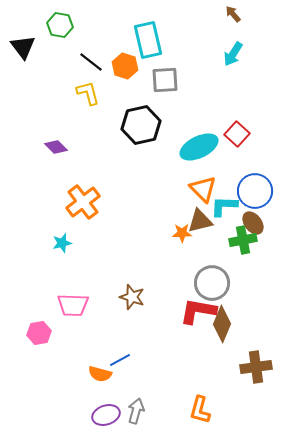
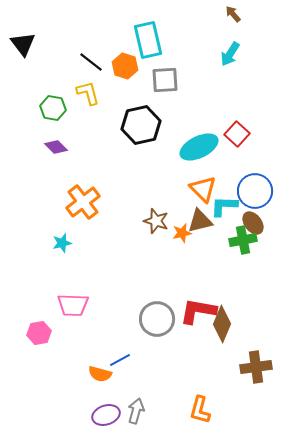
green hexagon: moved 7 px left, 83 px down
black triangle: moved 3 px up
cyan arrow: moved 3 px left
orange star: rotated 12 degrees counterclockwise
gray circle: moved 55 px left, 36 px down
brown star: moved 24 px right, 76 px up
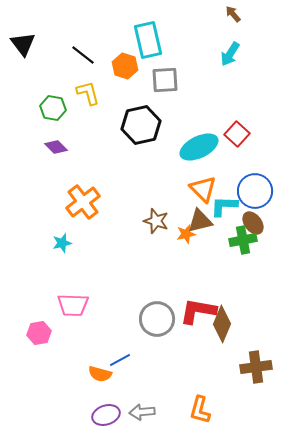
black line: moved 8 px left, 7 px up
orange star: moved 4 px right, 1 px down
gray arrow: moved 6 px right, 1 px down; rotated 110 degrees counterclockwise
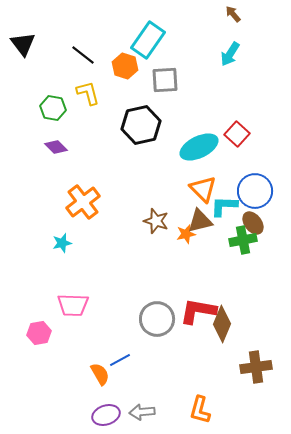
cyan rectangle: rotated 48 degrees clockwise
orange semicircle: rotated 135 degrees counterclockwise
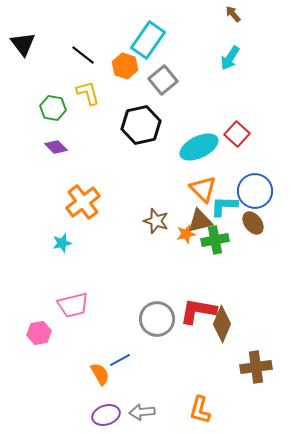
cyan arrow: moved 4 px down
gray square: moved 2 px left; rotated 36 degrees counterclockwise
green cross: moved 28 px left
pink trapezoid: rotated 16 degrees counterclockwise
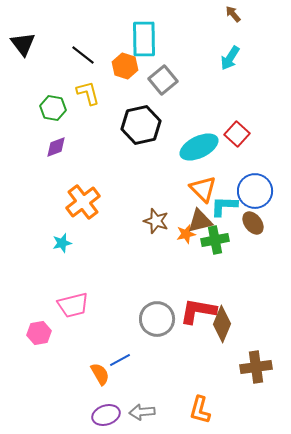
cyan rectangle: moved 4 px left, 1 px up; rotated 36 degrees counterclockwise
purple diamond: rotated 65 degrees counterclockwise
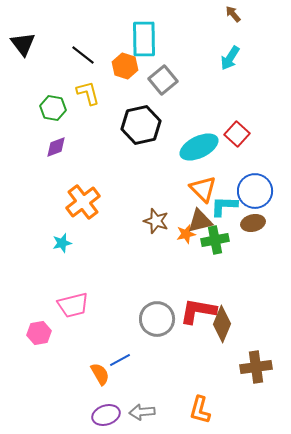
brown ellipse: rotated 65 degrees counterclockwise
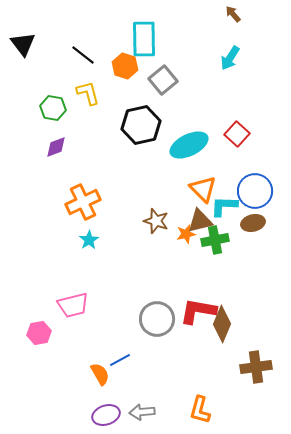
cyan ellipse: moved 10 px left, 2 px up
orange cross: rotated 12 degrees clockwise
cyan star: moved 27 px right, 3 px up; rotated 18 degrees counterclockwise
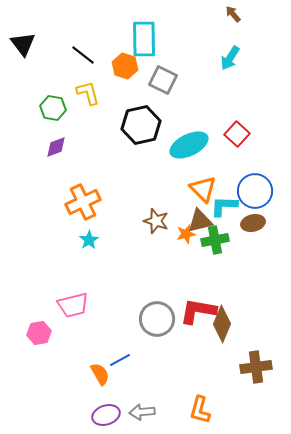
gray square: rotated 24 degrees counterclockwise
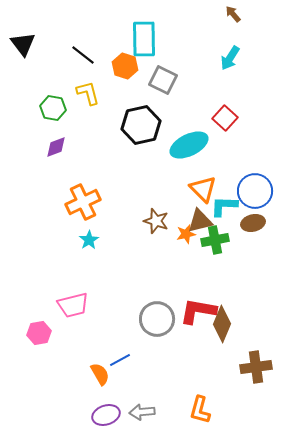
red square: moved 12 px left, 16 px up
